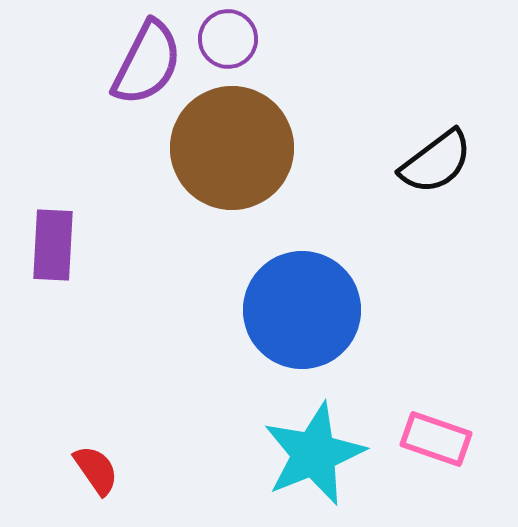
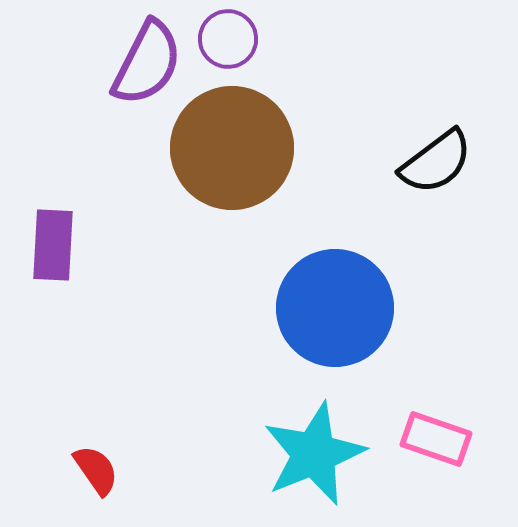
blue circle: moved 33 px right, 2 px up
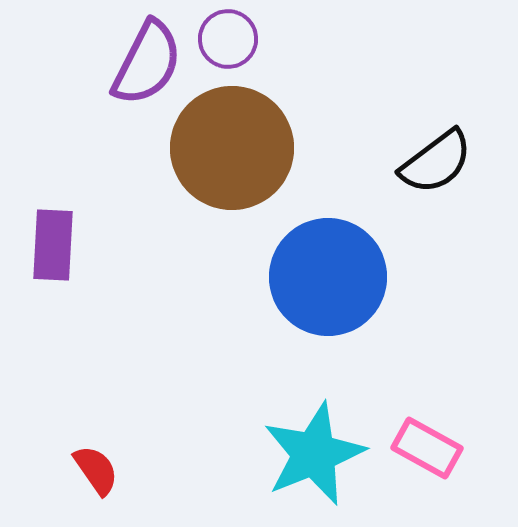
blue circle: moved 7 px left, 31 px up
pink rectangle: moved 9 px left, 9 px down; rotated 10 degrees clockwise
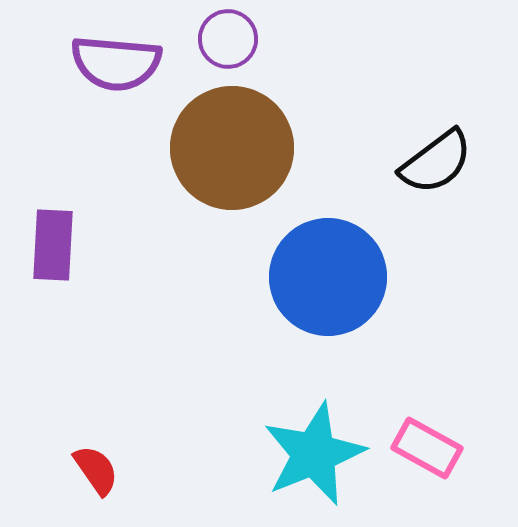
purple semicircle: moved 31 px left; rotated 68 degrees clockwise
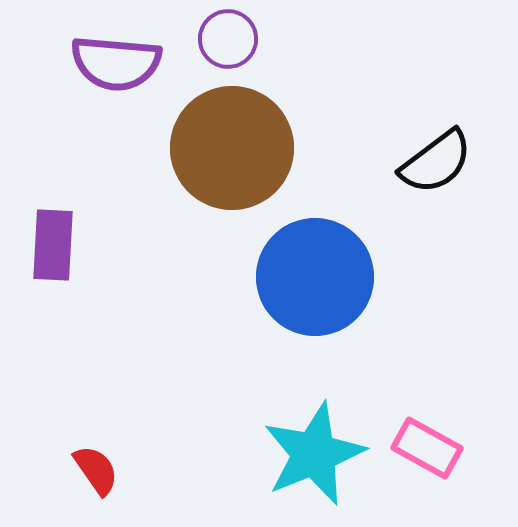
blue circle: moved 13 px left
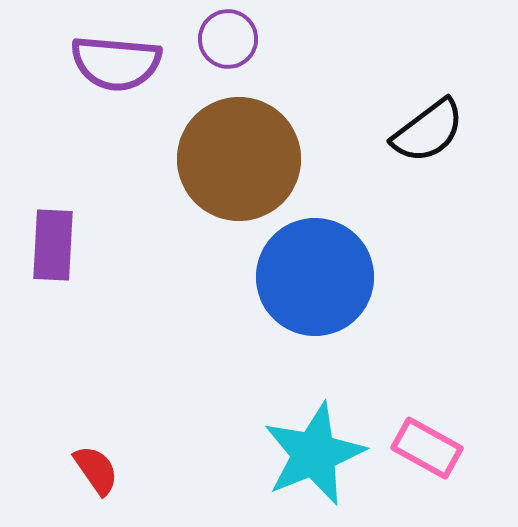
brown circle: moved 7 px right, 11 px down
black semicircle: moved 8 px left, 31 px up
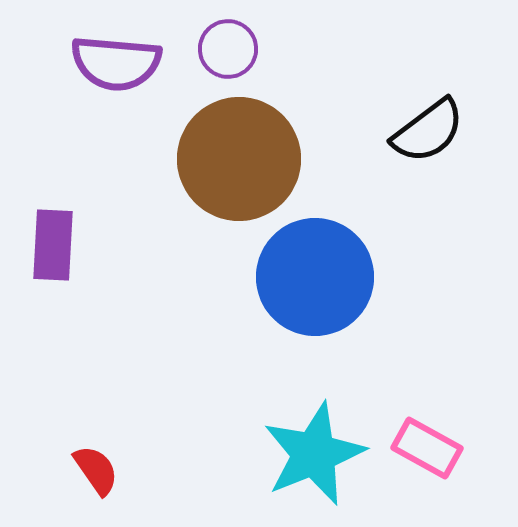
purple circle: moved 10 px down
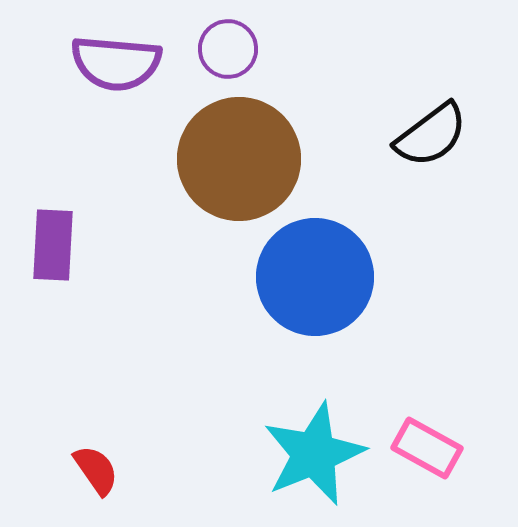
black semicircle: moved 3 px right, 4 px down
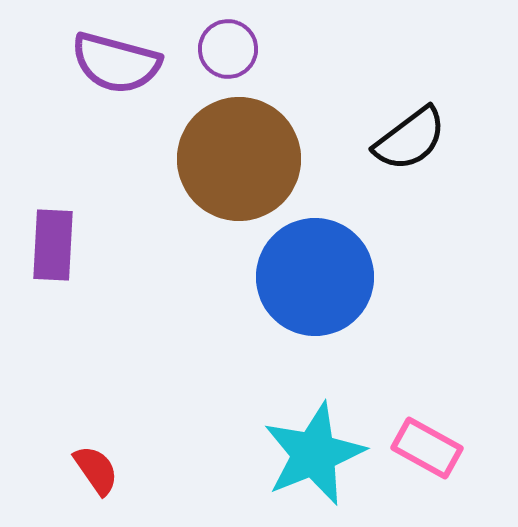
purple semicircle: rotated 10 degrees clockwise
black semicircle: moved 21 px left, 4 px down
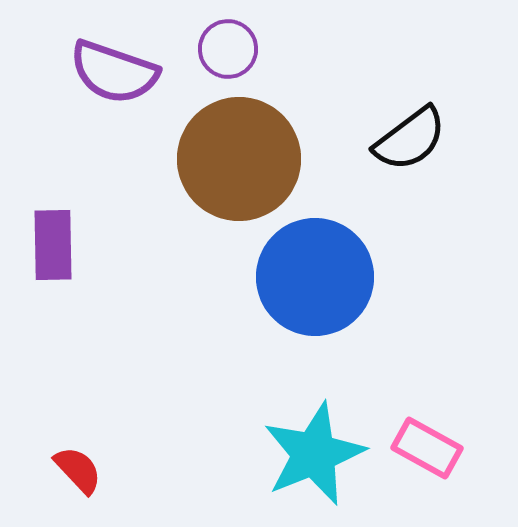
purple semicircle: moved 2 px left, 9 px down; rotated 4 degrees clockwise
purple rectangle: rotated 4 degrees counterclockwise
red semicircle: moved 18 px left; rotated 8 degrees counterclockwise
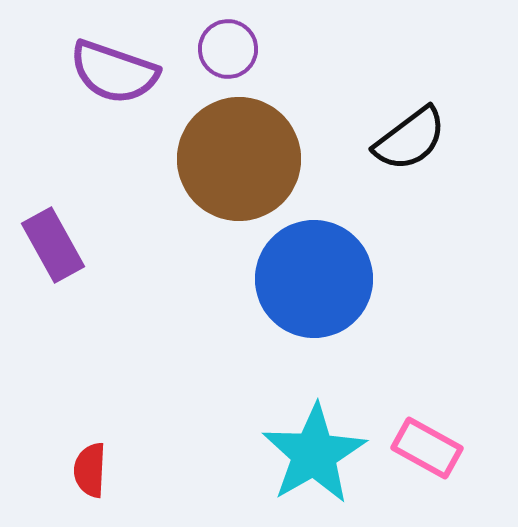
purple rectangle: rotated 28 degrees counterclockwise
blue circle: moved 1 px left, 2 px down
cyan star: rotated 8 degrees counterclockwise
red semicircle: moved 12 px right; rotated 134 degrees counterclockwise
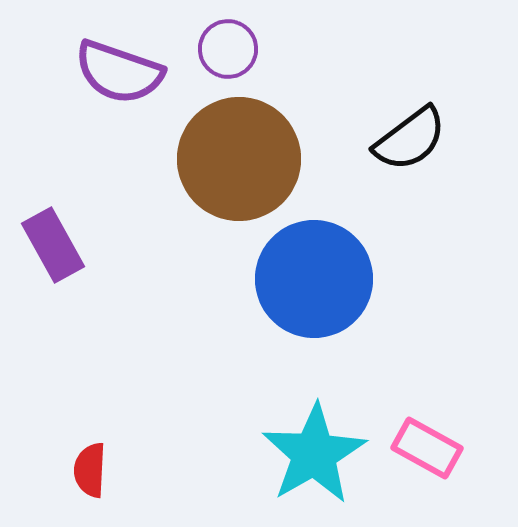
purple semicircle: moved 5 px right
